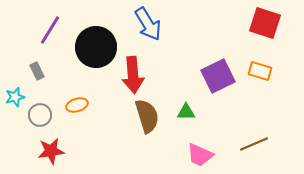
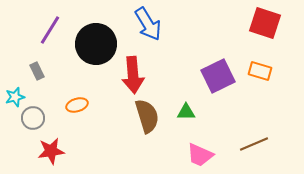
black circle: moved 3 px up
gray circle: moved 7 px left, 3 px down
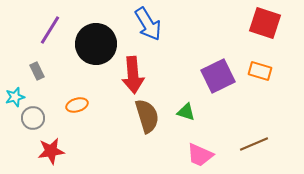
green triangle: rotated 18 degrees clockwise
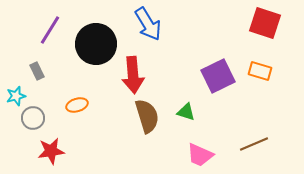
cyan star: moved 1 px right, 1 px up
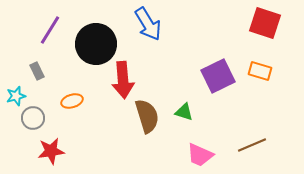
red arrow: moved 10 px left, 5 px down
orange ellipse: moved 5 px left, 4 px up
green triangle: moved 2 px left
brown line: moved 2 px left, 1 px down
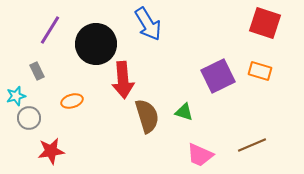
gray circle: moved 4 px left
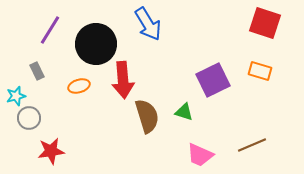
purple square: moved 5 px left, 4 px down
orange ellipse: moved 7 px right, 15 px up
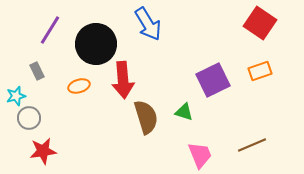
red square: moved 5 px left; rotated 16 degrees clockwise
orange rectangle: rotated 35 degrees counterclockwise
brown semicircle: moved 1 px left, 1 px down
red star: moved 8 px left
pink trapezoid: rotated 136 degrees counterclockwise
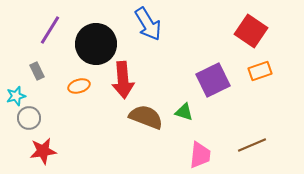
red square: moved 9 px left, 8 px down
brown semicircle: rotated 52 degrees counterclockwise
pink trapezoid: rotated 28 degrees clockwise
